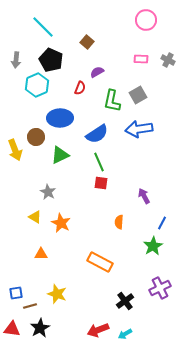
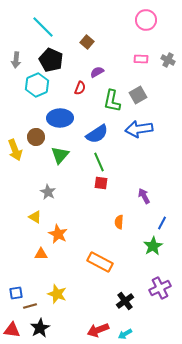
green triangle: rotated 24 degrees counterclockwise
orange star: moved 3 px left, 11 px down
red triangle: moved 1 px down
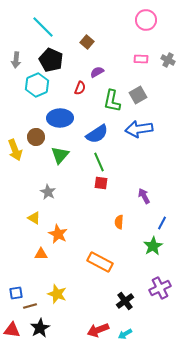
yellow triangle: moved 1 px left, 1 px down
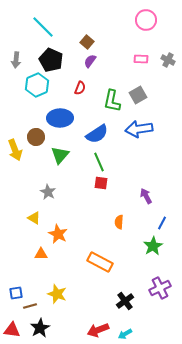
purple semicircle: moved 7 px left, 11 px up; rotated 24 degrees counterclockwise
purple arrow: moved 2 px right
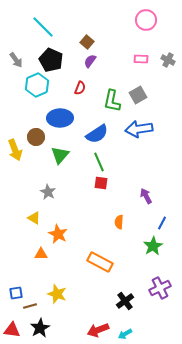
gray arrow: rotated 42 degrees counterclockwise
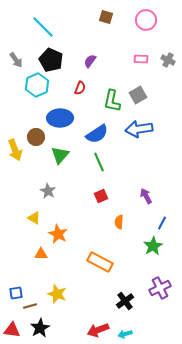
brown square: moved 19 px right, 25 px up; rotated 24 degrees counterclockwise
red square: moved 13 px down; rotated 32 degrees counterclockwise
gray star: moved 1 px up
cyan arrow: rotated 16 degrees clockwise
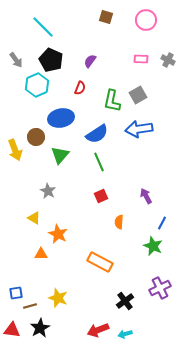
blue ellipse: moved 1 px right; rotated 10 degrees counterclockwise
green star: rotated 18 degrees counterclockwise
yellow star: moved 1 px right, 4 px down
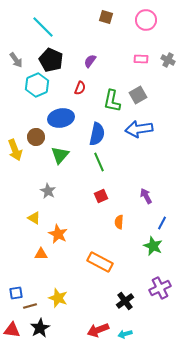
blue semicircle: rotated 45 degrees counterclockwise
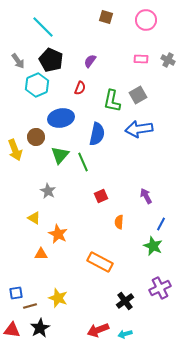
gray arrow: moved 2 px right, 1 px down
green line: moved 16 px left
blue line: moved 1 px left, 1 px down
